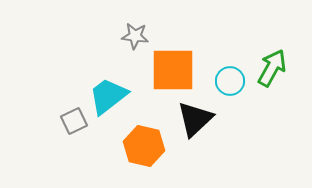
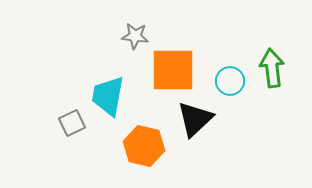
green arrow: rotated 36 degrees counterclockwise
cyan trapezoid: rotated 42 degrees counterclockwise
gray square: moved 2 px left, 2 px down
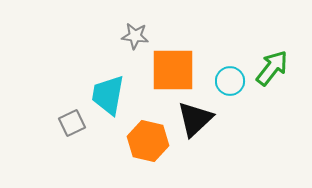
green arrow: rotated 45 degrees clockwise
cyan trapezoid: moved 1 px up
orange hexagon: moved 4 px right, 5 px up
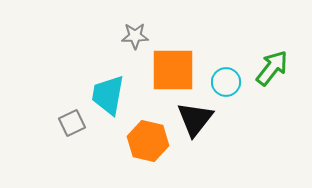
gray star: rotated 8 degrees counterclockwise
cyan circle: moved 4 px left, 1 px down
black triangle: rotated 9 degrees counterclockwise
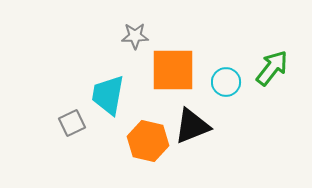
black triangle: moved 3 px left, 7 px down; rotated 30 degrees clockwise
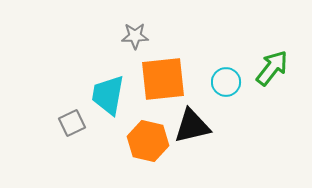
orange square: moved 10 px left, 9 px down; rotated 6 degrees counterclockwise
black triangle: rotated 9 degrees clockwise
